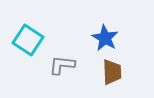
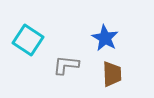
gray L-shape: moved 4 px right
brown trapezoid: moved 2 px down
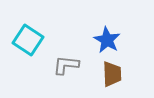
blue star: moved 2 px right, 2 px down
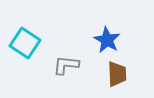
cyan square: moved 3 px left, 3 px down
brown trapezoid: moved 5 px right
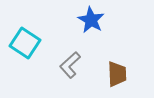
blue star: moved 16 px left, 20 px up
gray L-shape: moved 4 px right; rotated 48 degrees counterclockwise
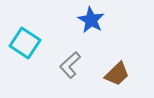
brown trapezoid: rotated 48 degrees clockwise
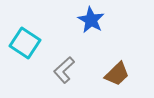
gray L-shape: moved 6 px left, 5 px down
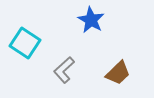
brown trapezoid: moved 1 px right, 1 px up
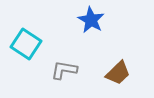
cyan square: moved 1 px right, 1 px down
gray L-shape: rotated 52 degrees clockwise
